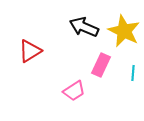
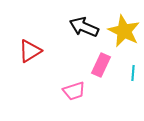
pink trapezoid: rotated 15 degrees clockwise
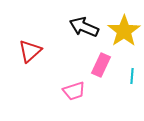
yellow star: rotated 12 degrees clockwise
red triangle: rotated 10 degrees counterclockwise
cyan line: moved 1 px left, 3 px down
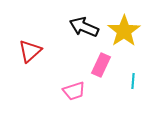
cyan line: moved 1 px right, 5 px down
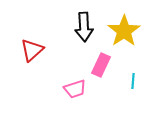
black arrow: rotated 116 degrees counterclockwise
red triangle: moved 2 px right, 1 px up
pink trapezoid: moved 1 px right, 2 px up
